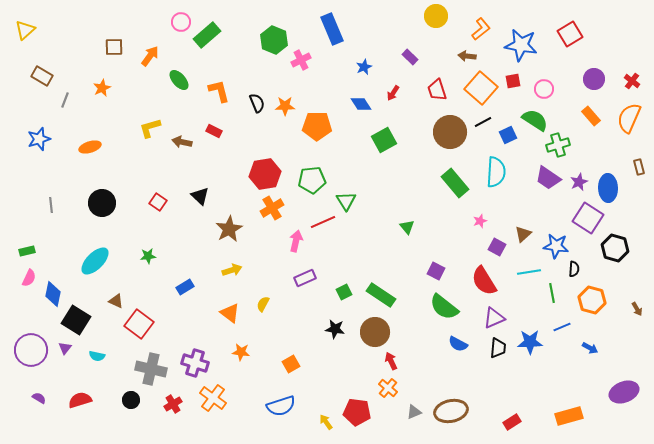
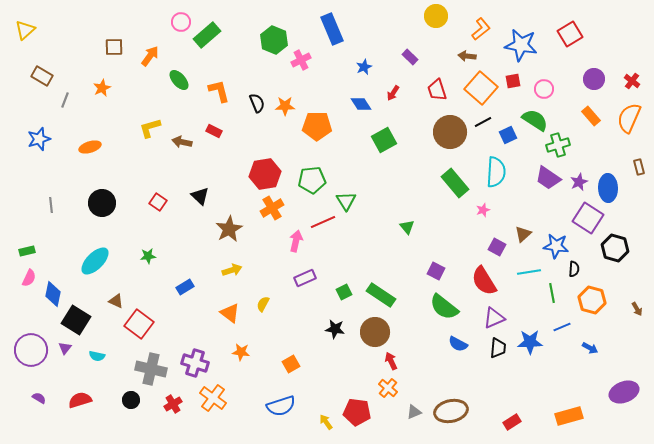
pink star at (480, 221): moved 3 px right, 11 px up
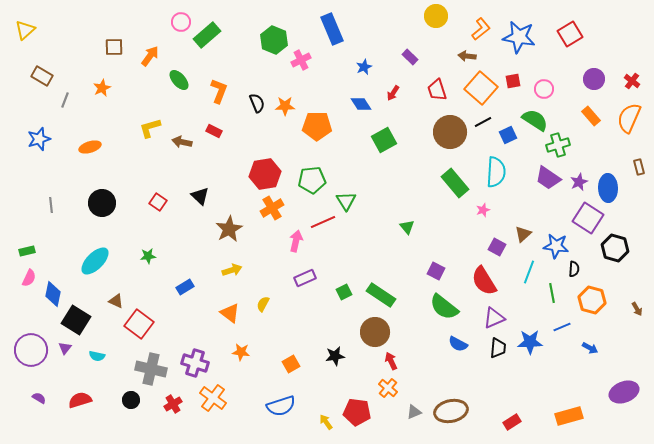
blue star at (521, 45): moved 2 px left, 8 px up
orange L-shape at (219, 91): rotated 35 degrees clockwise
cyan line at (529, 272): rotated 60 degrees counterclockwise
black star at (335, 329): moved 27 px down; rotated 18 degrees counterclockwise
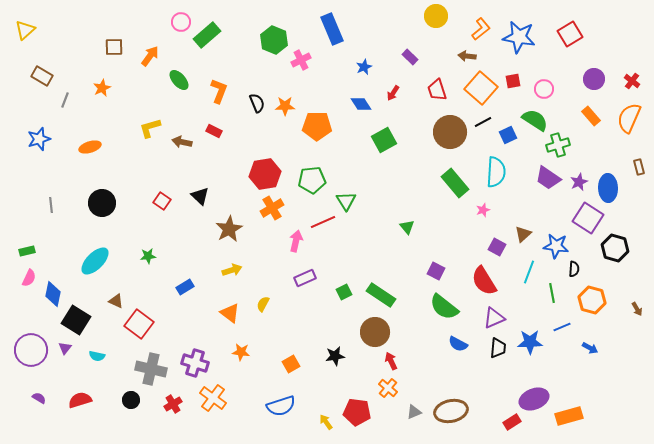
red square at (158, 202): moved 4 px right, 1 px up
purple ellipse at (624, 392): moved 90 px left, 7 px down
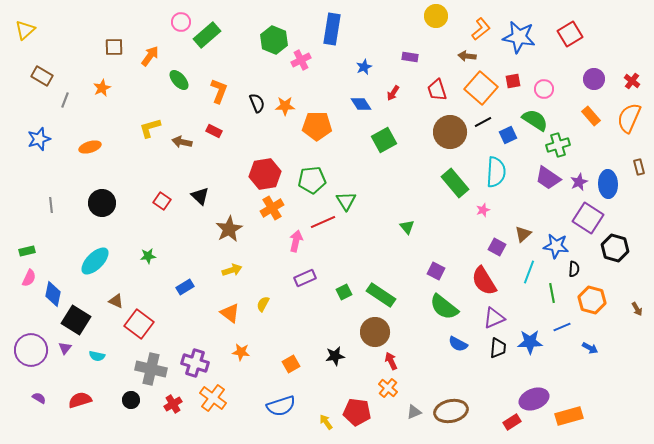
blue rectangle at (332, 29): rotated 32 degrees clockwise
purple rectangle at (410, 57): rotated 35 degrees counterclockwise
blue ellipse at (608, 188): moved 4 px up
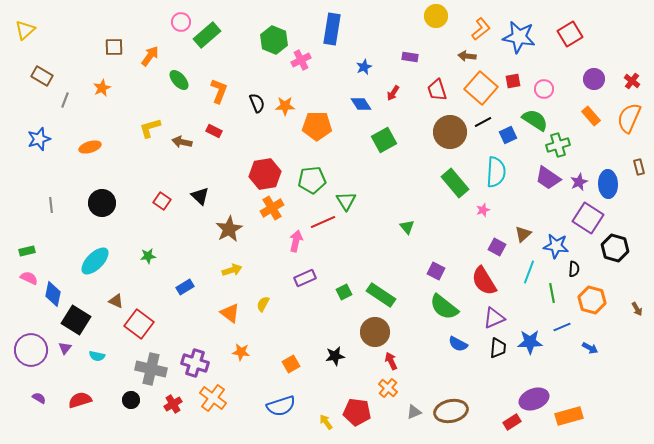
pink semicircle at (29, 278): rotated 90 degrees counterclockwise
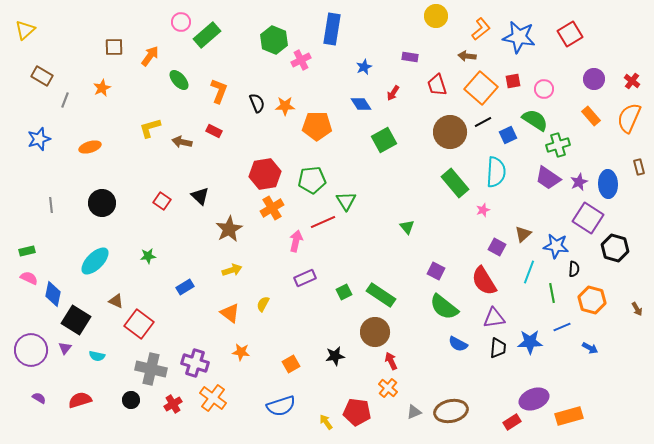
red trapezoid at (437, 90): moved 5 px up
purple triangle at (494, 318): rotated 15 degrees clockwise
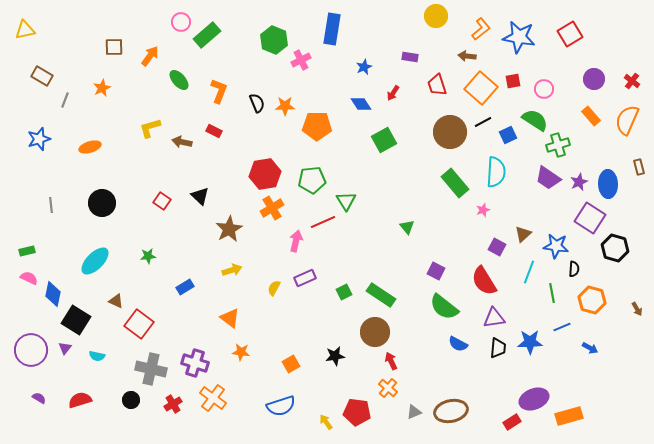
yellow triangle at (25, 30): rotated 30 degrees clockwise
orange semicircle at (629, 118): moved 2 px left, 2 px down
purple square at (588, 218): moved 2 px right
yellow semicircle at (263, 304): moved 11 px right, 16 px up
orange triangle at (230, 313): moved 5 px down
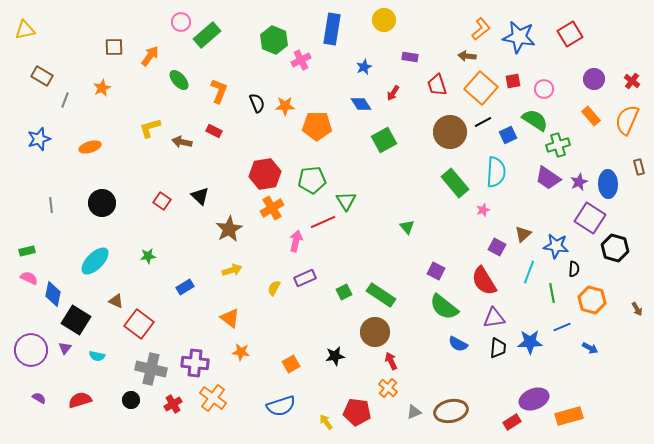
yellow circle at (436, 16): moved 52 px left, 4 px down
purple cross at (195, 363): rotated 12 degrees counterclockwise
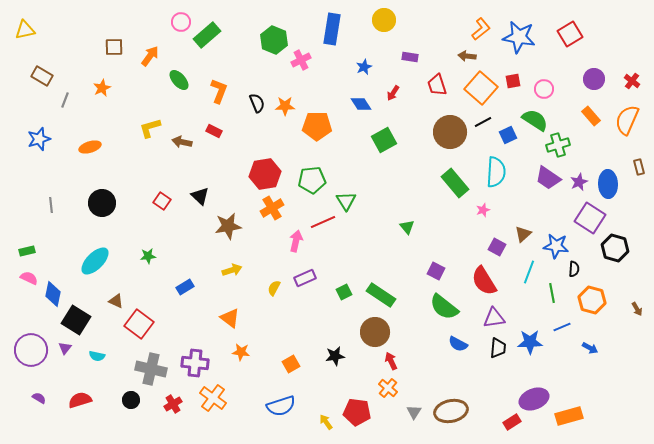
brown star at (229, 229): moved 1 px left, 3 px up; rotated 20 degrees clockwise
gray triangle at (414, 412): rotated 35 degrees counterclockwise
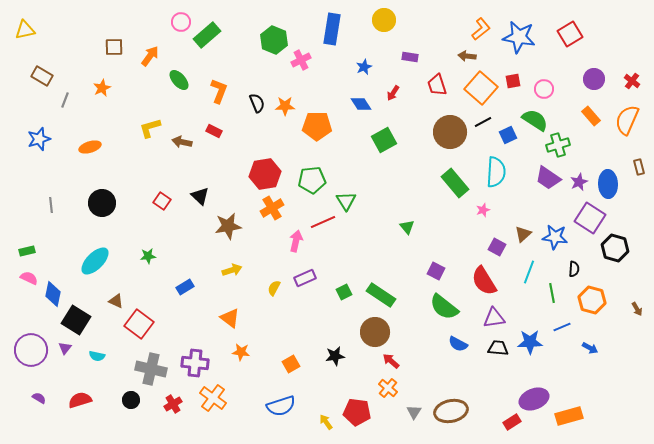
blue star at (556, 246): moved 1 px left, 9 px up
black trapezoid at (498, 348): rotated 90 degrees counterclockwise
red arrow at (391, 361): rotated 24 degrees counterclockwise
